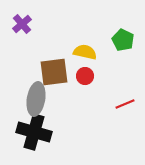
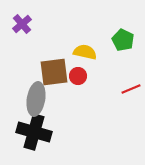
red circle: moved 7 px left
red line: moved 6 px right, 15 px up
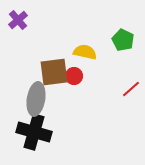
purple cross: moved 4 px left, 4 px up
red circle: moved 4 px left
red line: rotated 18 degrees counterclockwise
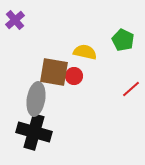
purple cross: moved 3 px left
brown square: rotated 16 degrees clockwise
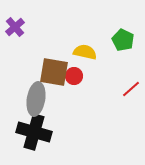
purple cross: moved 7 px down
